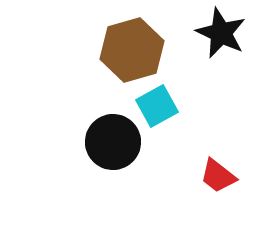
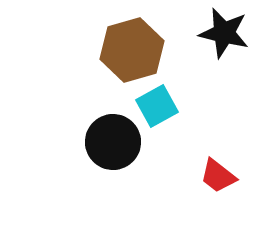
black star: moved 3 px right; rotated 12 degrees counterclockwise
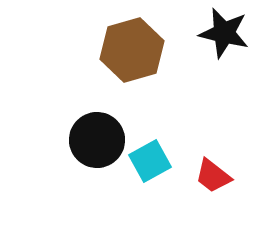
cyan square: moved 7 px left, 55 px down
black circle: moved 16 px left, 2 px up
red trapezoid: moved 5 px left
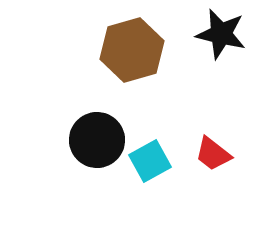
black star: moved 3 px left, 1 px down
red trapezoid: moved 22 px up
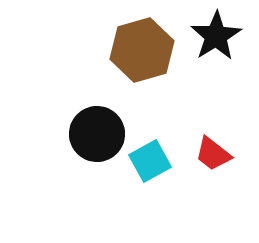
black star: moved 5 px left, 2 px down; rotated 27 degrees clockwise
brown hexagon: moved 10 px right
black circle: moved 6 px up
